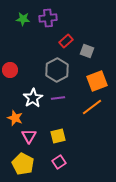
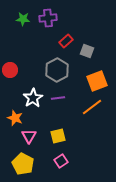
pink square: moved 2 px right, 1 px up
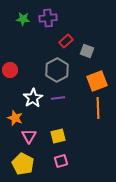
orange line: moved 6 px right, 1 px down; rotated 55 degrees counterclockwise
pink square: rotated 16 degrees clockwise
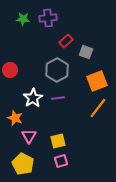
gray square: moved 1 px left, 1 px down
orange line: rotated 40 degrees clockwise
yellow square: moved 5 px down
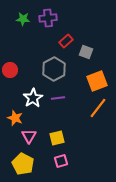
gray hexagon: moved 3 px left, 1 px up
yellow square: moved 1 px left, 3 px up
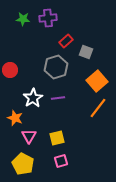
gray hexagon: moved 2 px right, 2 px up; rotated 10 degrees clockwise
orange square: rotated 20 degrees counterclockwise
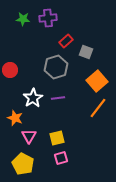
pink square: moved 3 px up
